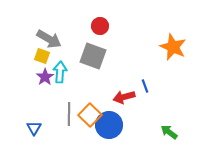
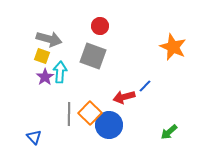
gray arrow: rotated 15 degrees counterclockwise
blue line: rotated 64 degrees clockwise
orange square: moved 2 px up
blue triangle: moved 9 px down; rotated 14 degrees counterclockwise
green arrow: rotated 78 degrees counterclockwise
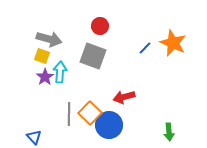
orange star: moved 4 px up
blue line: moved 38 px up
green arrow: rotated 54 degrees counterclockwise
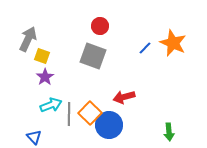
gray arrow: moved 21 px left; rotated 80 degrees counterclockwise
cyan arrow: moved 9 px left, 33 px down; rotated 65 degrees clockwise
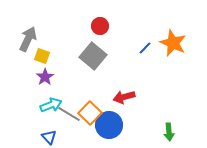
gray square: rotated 20 degrees clockwise
gray line: rotated 60 degrees counterclockwise
blue triangle: moved 15 px right
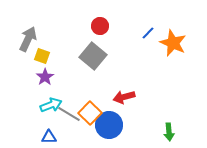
blue line: moved 3 px right, 15 px up
blue triangle: rotated 49 degrees counterclockwise
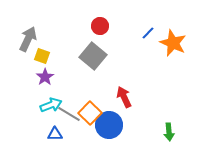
red arrow: rotated 80 degrees clockwise
blue triangle: moved 6 px right, 3 px up
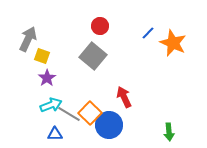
purple star: moved 2 px right, 1 px down
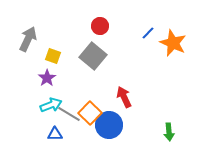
yellow square: moved 11 px right
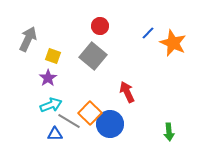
purple star: moved 1 px right
red arrow: moved 3 px right, 5 px up
gray line: moved 7 px down
blue circle: moved 1 px right, 1 px up
